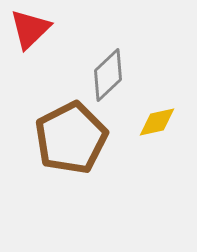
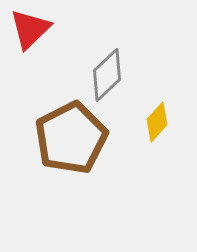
gray diamond: moved 1 px left
yellow diamond: rotated 36 degrees counterclockwise
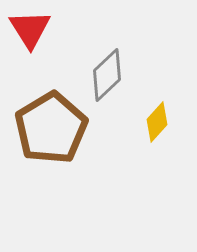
red triangle: rotated 18 degrees counterclockwise
brown pentagon: moved 20 px left, 10 px up; rotated 4 degrees counterclockwise
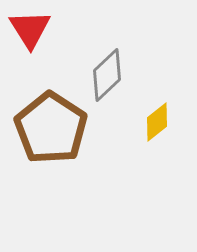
yellow diamond: rotated 9 degrees clockwise
brown pentagon: rotated 8 degrees counterclockwise
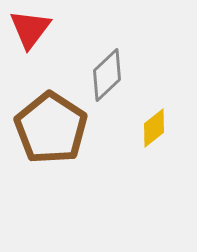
red triangle: rotated 9 degrees clockwise
yellow diamond: moved 3 px left, 6 px down
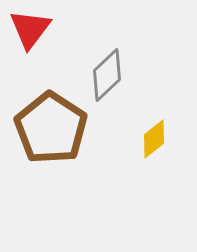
yellow diamond: moved 11 px down
